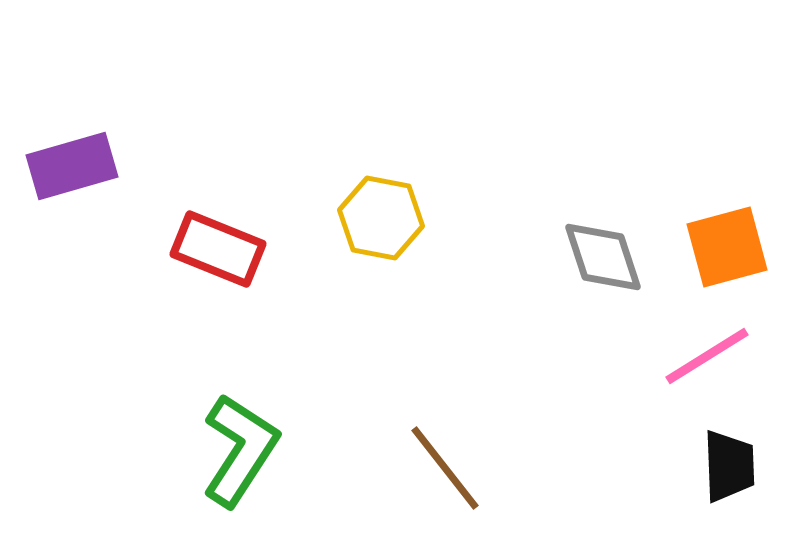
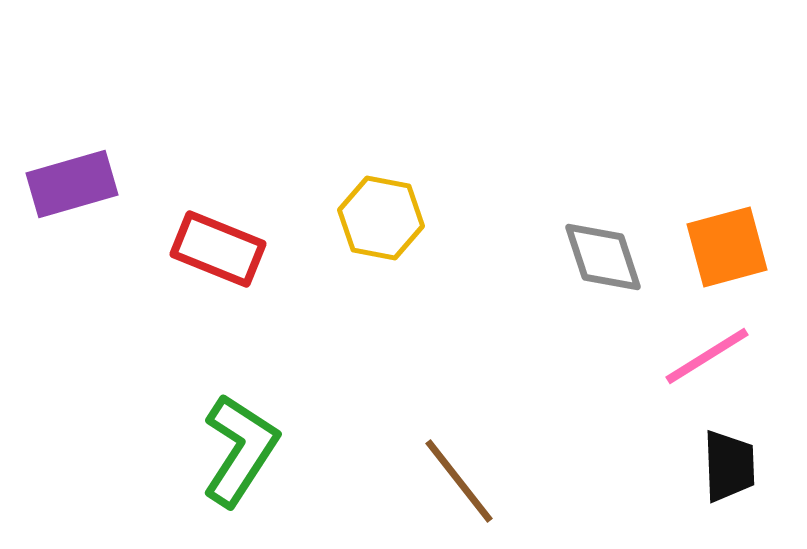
purple rectangle: moved 18 px down
brown line: moved 14 px right, 13 px down
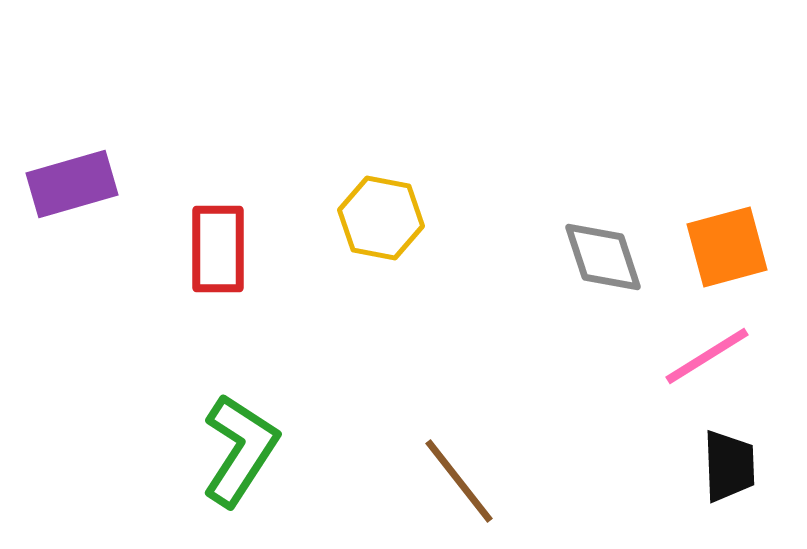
red rectangle: rotated 68 degrees clockwise
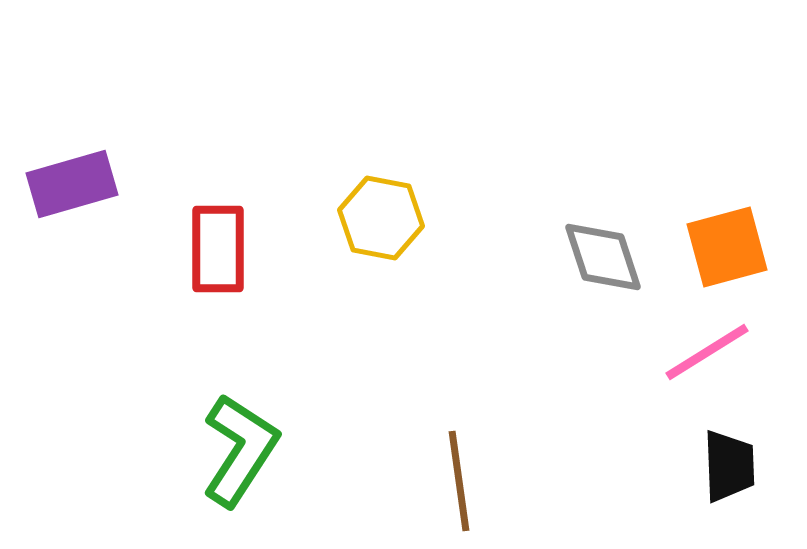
pink line: moved 4 px up
brown line: rotated 30 degrees clockwise
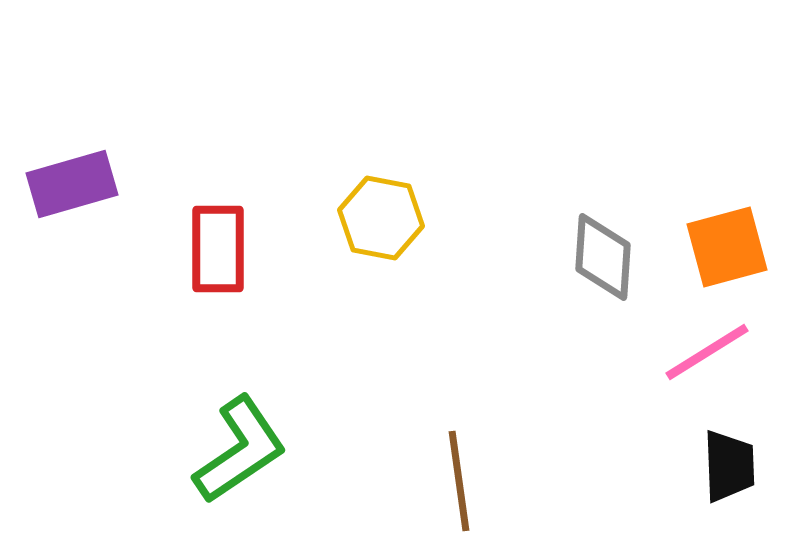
gray diamond: rotated 22 degrees clockwise
green L-shape: rotated 23 degrees clockwise
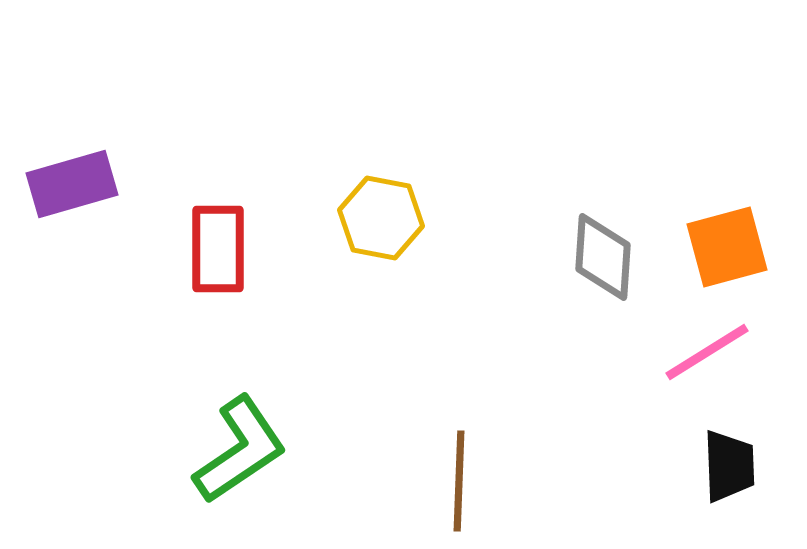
brown line: rotated 10 degrees clockwise
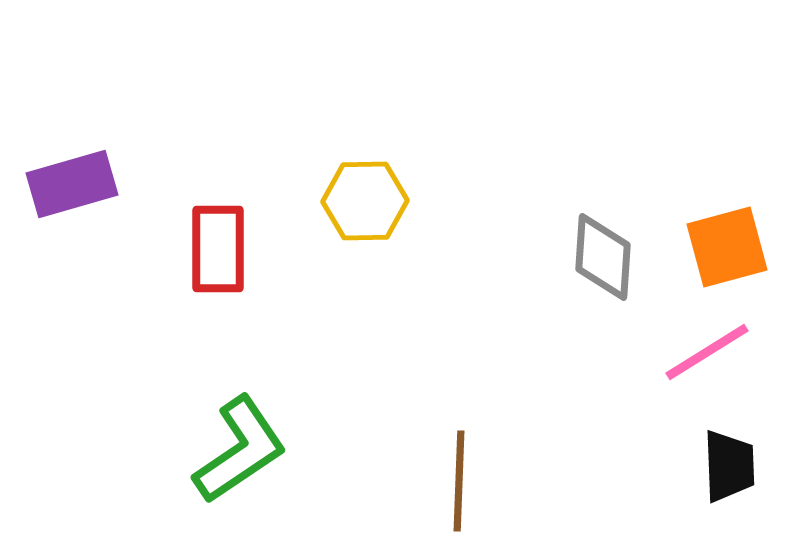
yellow hexagon: moved 16 px left, 17 px up; rotated 12 degrees counterclockwise
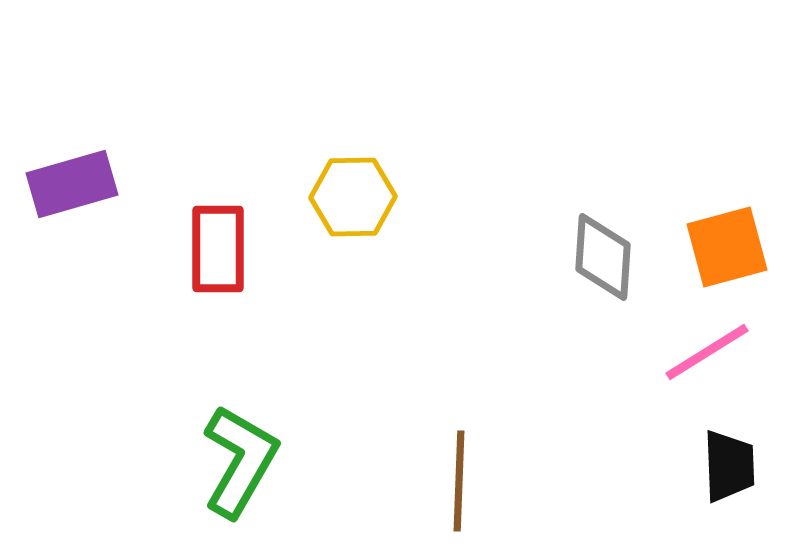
yellow hexagon: moved 12 px left, 4 px up
green L-shape: moved 11 px down; rotated 26 degrees counterclockwise
